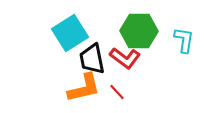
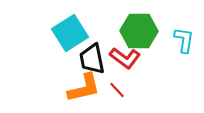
red line: moved 2 px up
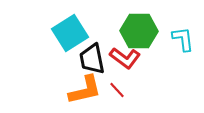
cyan L-shape: moved 1 px left, 1 px up; rotated 16 degrees counterclockwise
orange L-shape: moved 1 px right, 2 px down
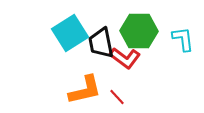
black trapezoid: moved 9 px right, 16 px up
red line: moved 7 px down
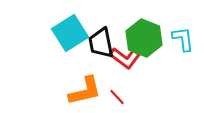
green hexagon: moved 5 px right, 7 px down; rotated 21 degrees clockwise
orange L-shape: moved 1 px down
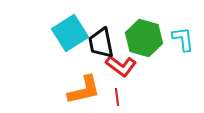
green hexagon: rotated 6 degrees counterclockwise
red L-shape: moved 4 px left, 8 px down
orange L-shape: moved 1 px left, 1 px up
red line: rotated 36 degrees clockwise
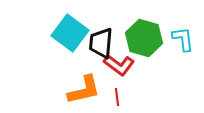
cyan square: rotated 21 degrees counterclockwise
black trapezoid: rotated 16 degrees clockwise
red L-shape: moved 2 px left, 1 px up
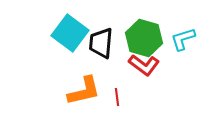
cyan L-shape: rotated 100 degrees counterclockwise
red L-shape: moved 25 px right
orange L-shape: moved 1 px down
